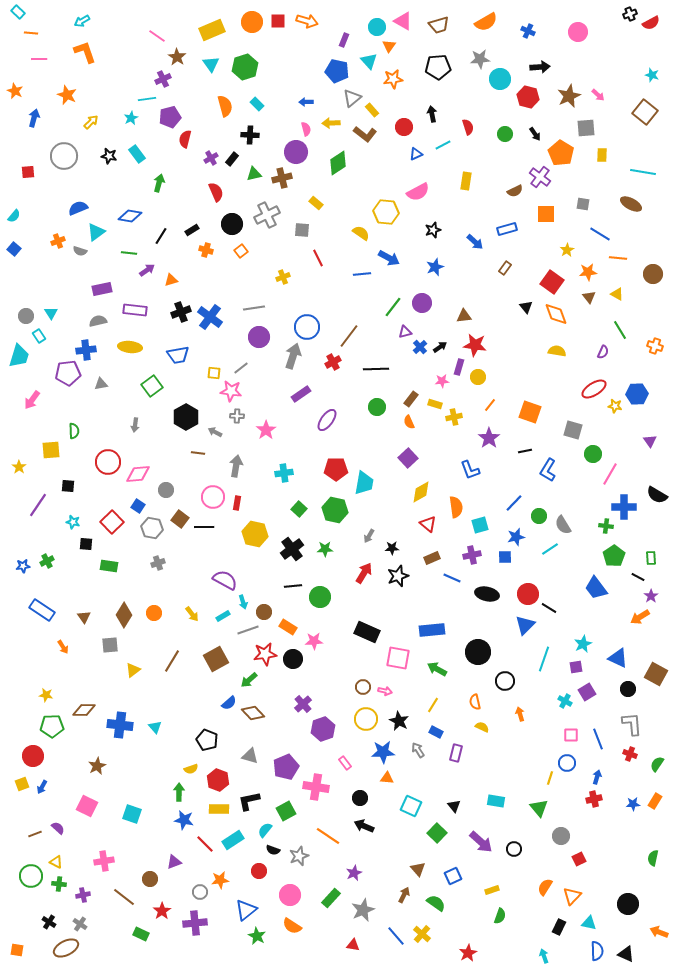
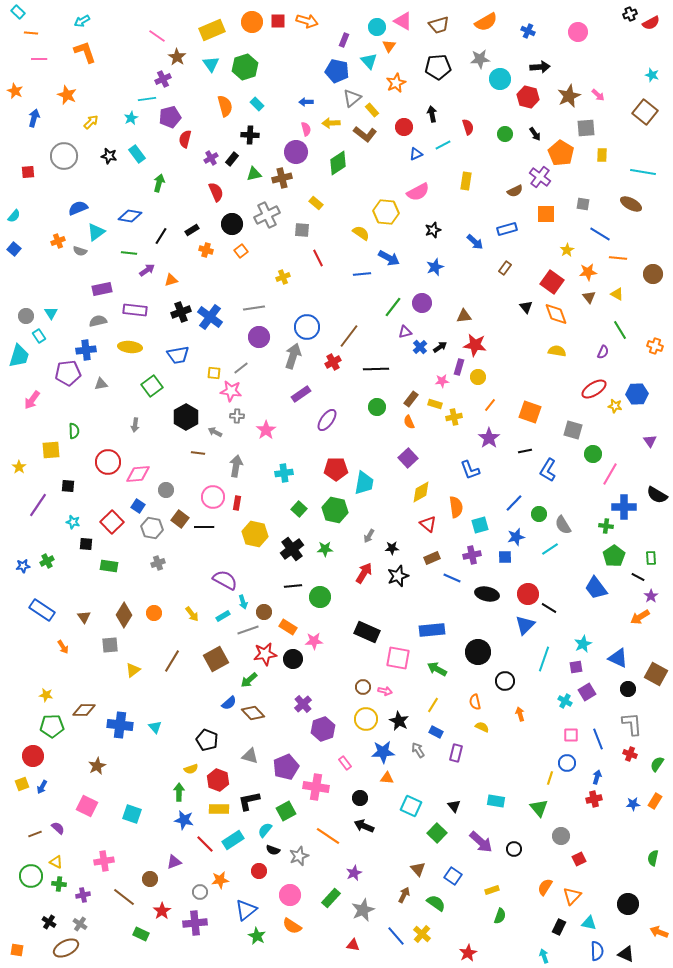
orange star at (393, 79): moved 3 px right, 4 px down; rotated 18 degrees counterclockwise
green circle at (539, 516): moved 2 px up
blue square at (453, 876): rotated 30 degrees counterclockwise
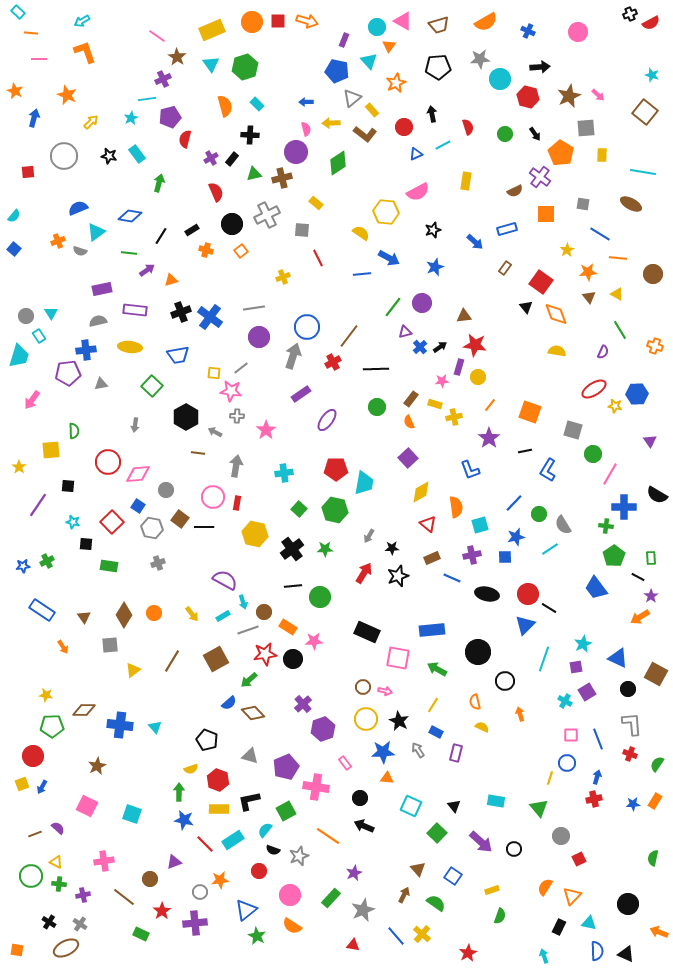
red square at (552, 282): moved 11 px left
green square at (152, 386): rotated 10 degrees counterclockwise
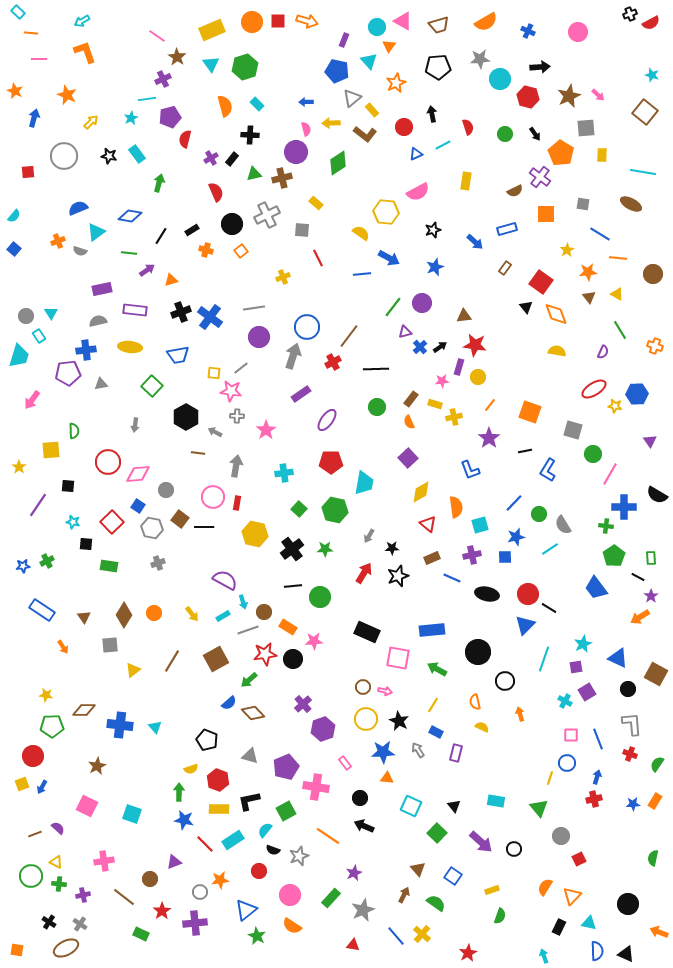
red pentagon at (336, 469): moved 5 px left, 7 px up
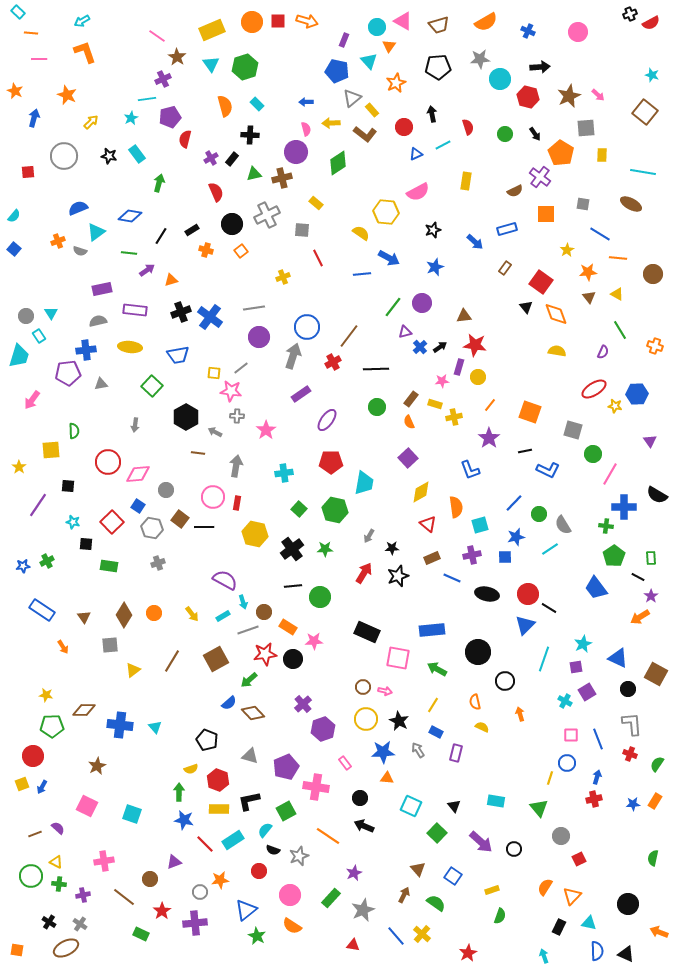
blue L-shape at (548, 470): rotated 95 degrees counterclockwise
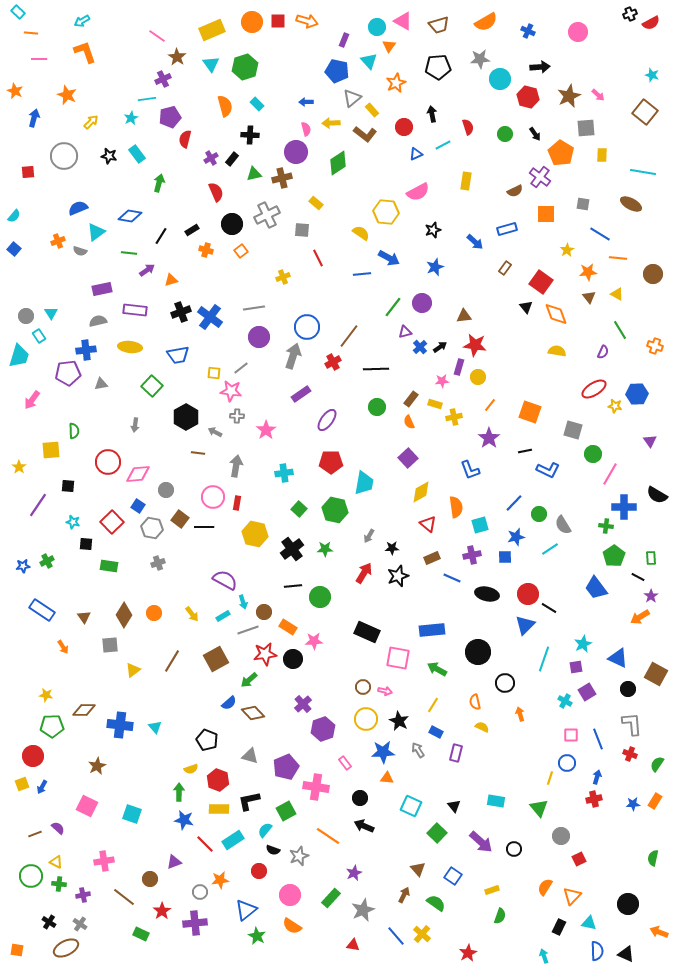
black circle at (505, 681): moved 2 px down
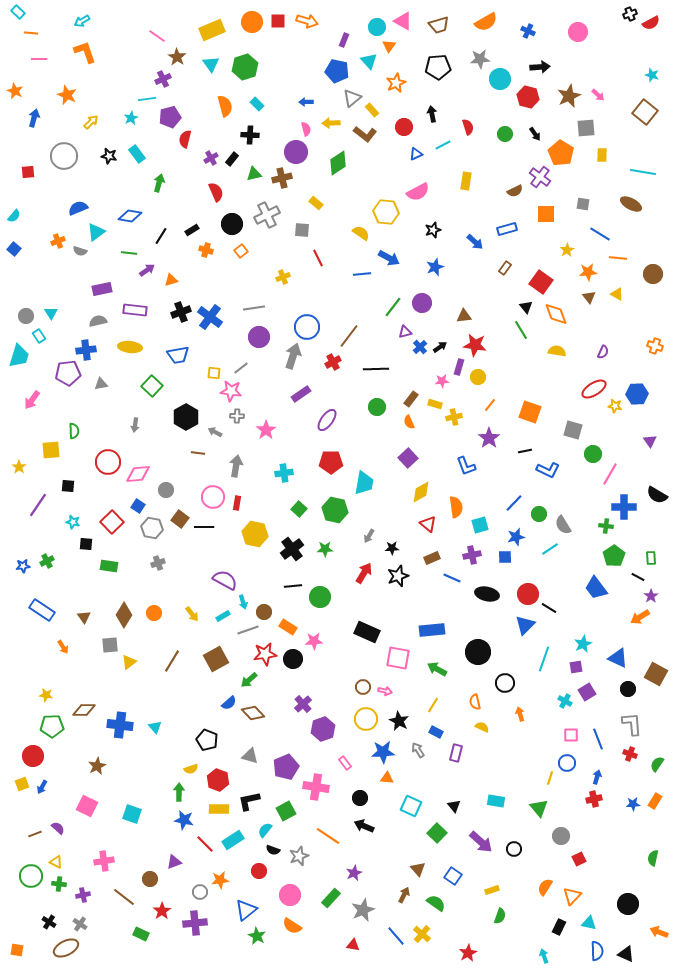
green line at (620, 330): moved 99 px left
blue L-shape at (470, 470): moved 4 px left, 4 px up
yellow triangle at (133, 670): moved 4 px left, 8 px up
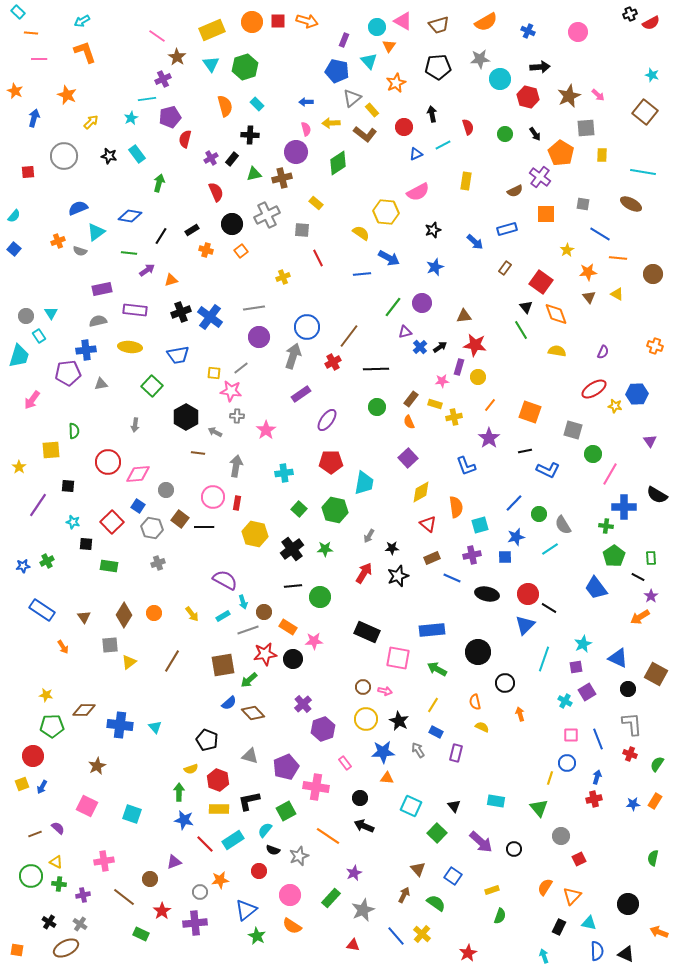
brown square at (216, 659): moved 7 px right, 6 px down; rotated 20 degrees clockwise
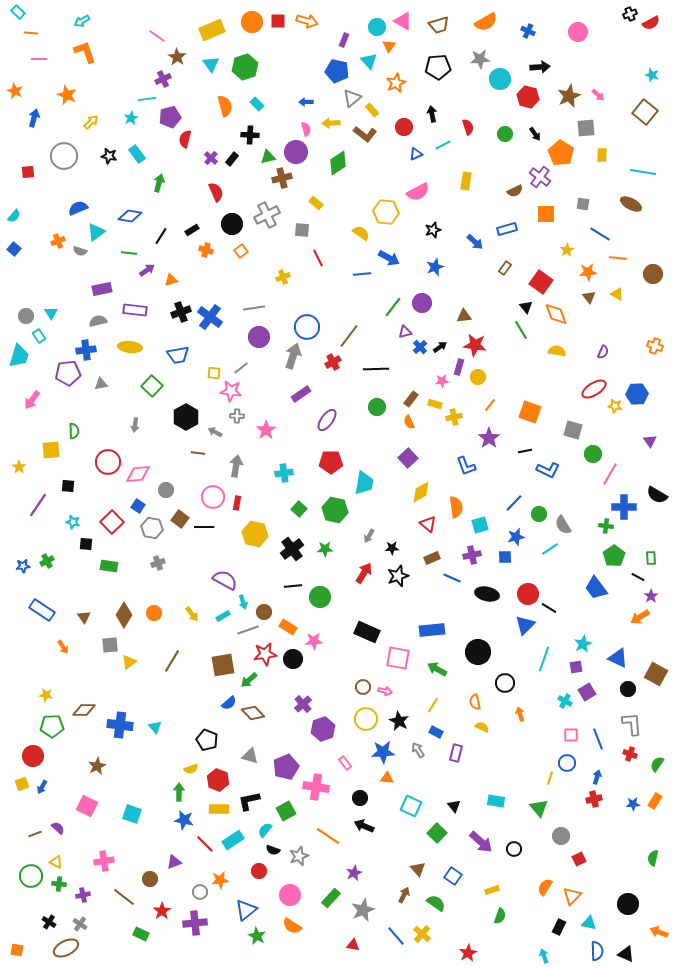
purple cross at (211, 158): rotated 16 degrees counterclockwise
green triangle at (254, 174): moved 14 px right, 17 px up
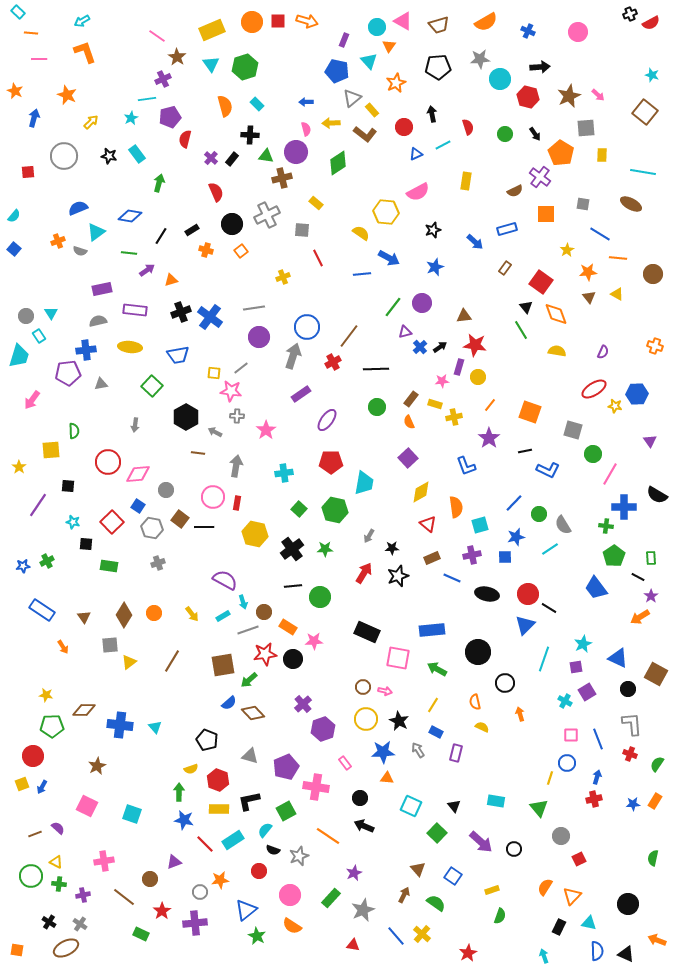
green triangle at (268, 157): moved 2 px left, 1 px up; rotated 21 degrees clockwise
orange arrow at (659, 932): moved 2 px left, 8 px down
